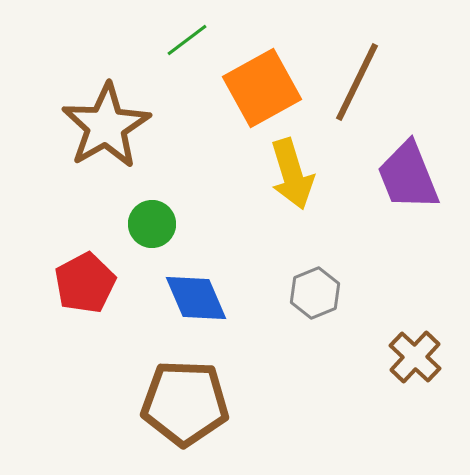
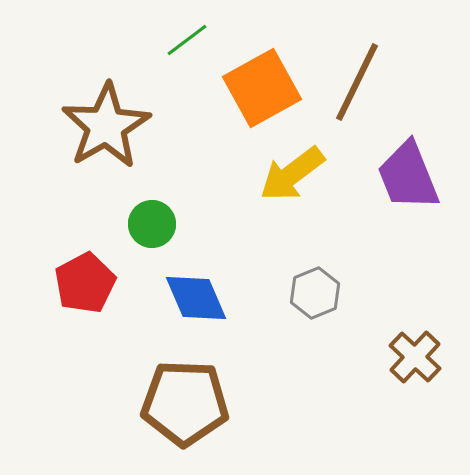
yellow arrow: rotated 70 degrees clockwise
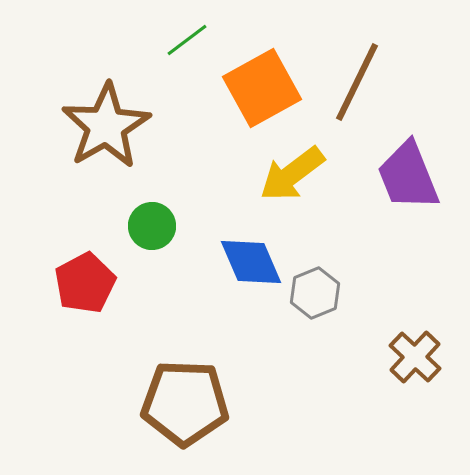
green circle: moved 2 px down
blue diamond: moved 55 px right, 36 px up
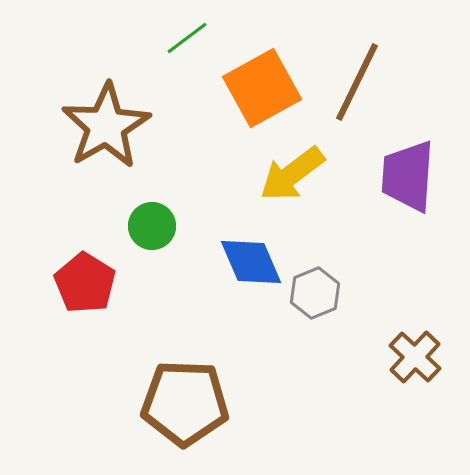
green line: moved 2 px up
purple trapezoid: rotated 26 degrees clockwise
red pentagon: rotated 12 degrees counterclockwise
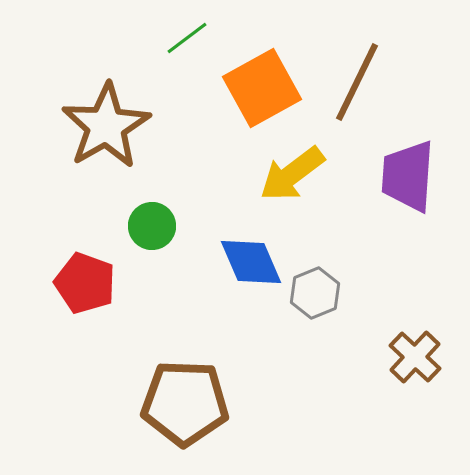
red pentagon: rotated 12 degrees counterclockwise
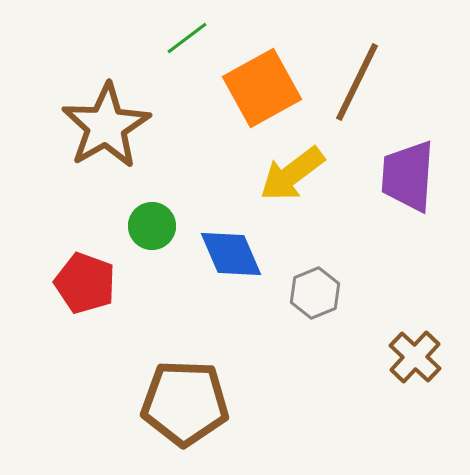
blue diamond: moved 20 px left, 8 px up
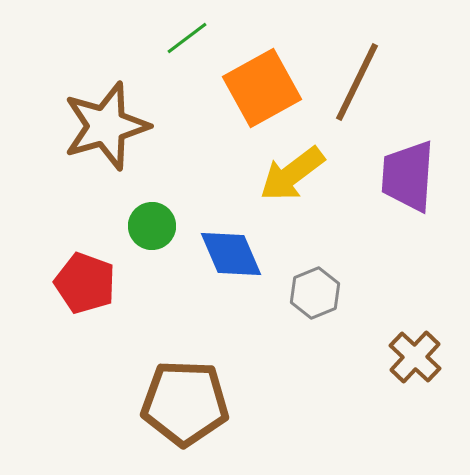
brown star: rotated 14 degrees clockwise
